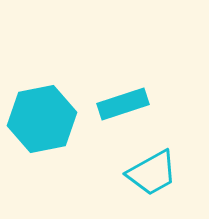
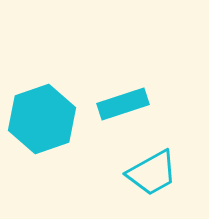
cyan hexagon: rotated 8 degrees counterclockwise
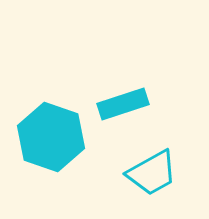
cyan hexagon: moved 9 px right, 18 px down; rotated 22 degrees counterclockwise
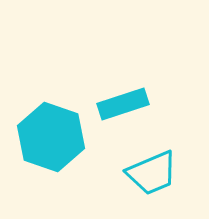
cyan trapezoid: rotated 6 degrees clockwise
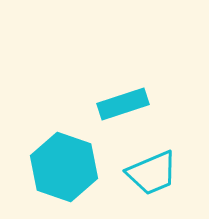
cyan hexagon: moved 13 px right, 30 px down
